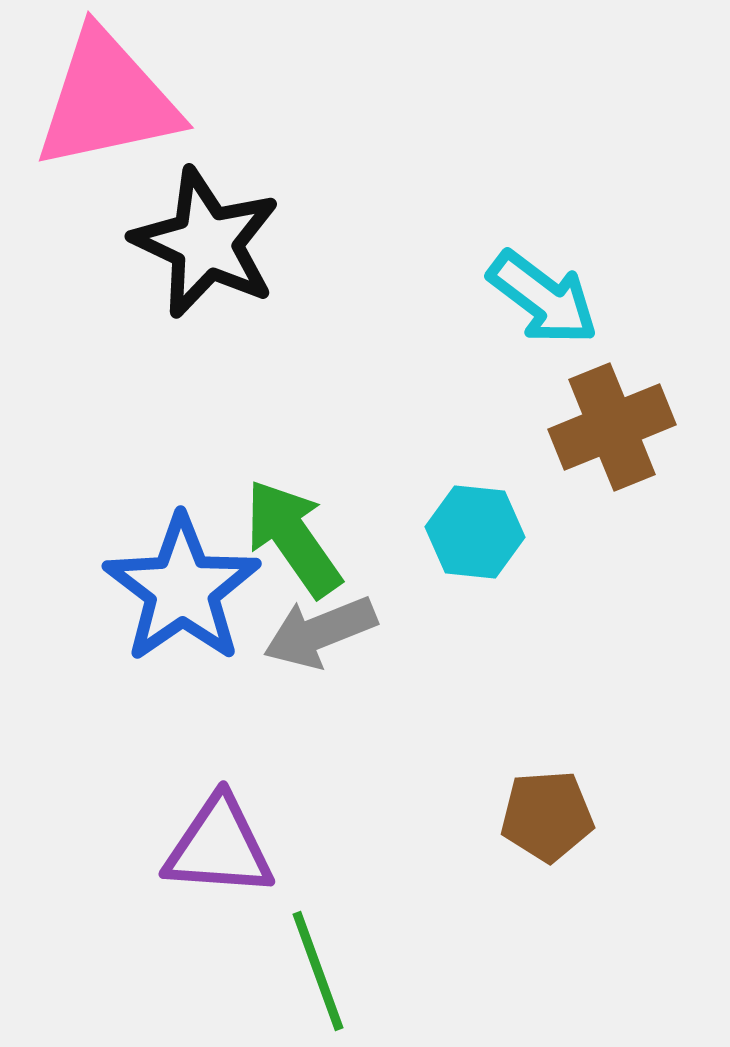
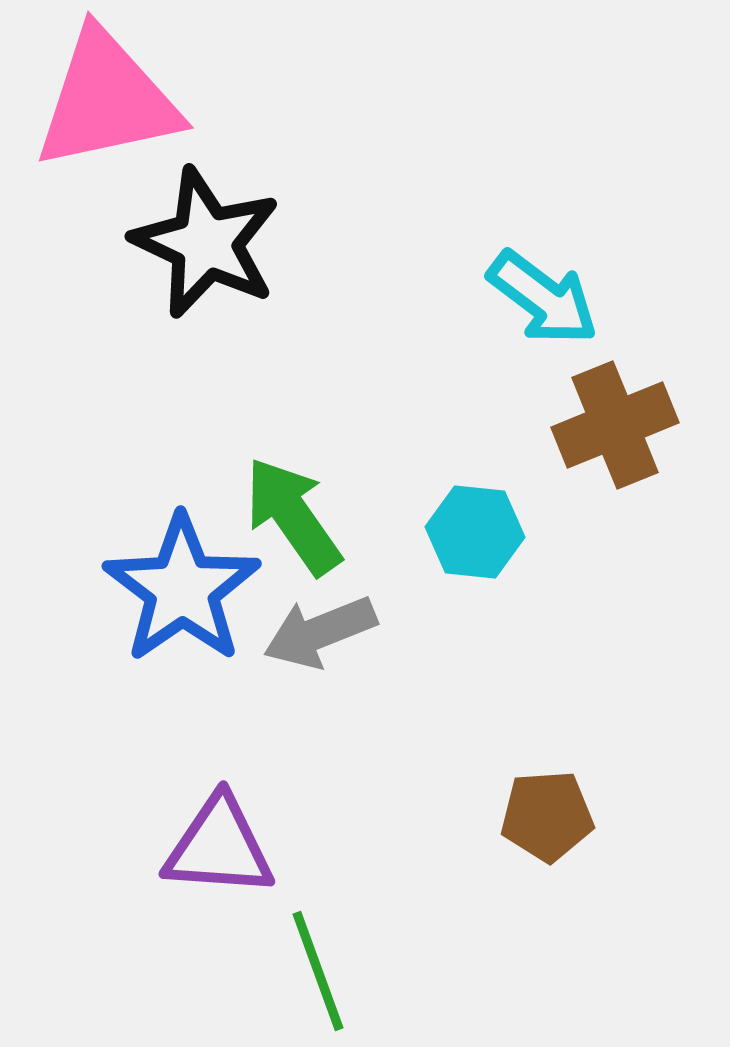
brown cross: moved 3 px right, 2 px up
green arrow: moved 22 px up
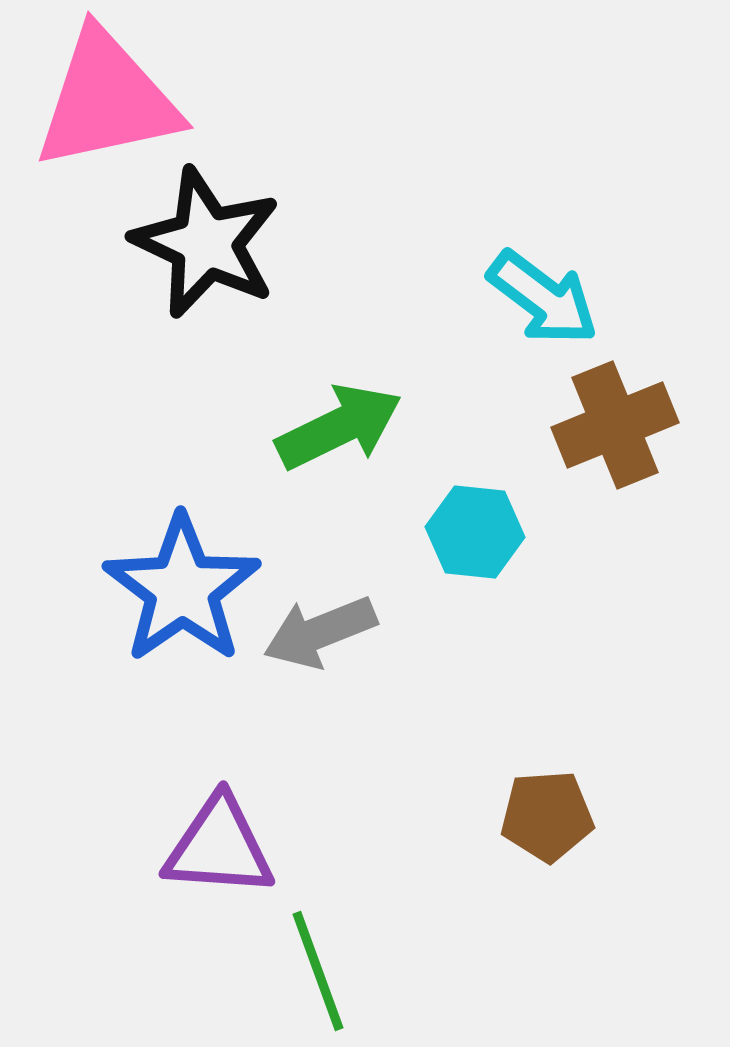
green arrow: moved 46 px right, 89 px up; rotated 99 degrees clockwise
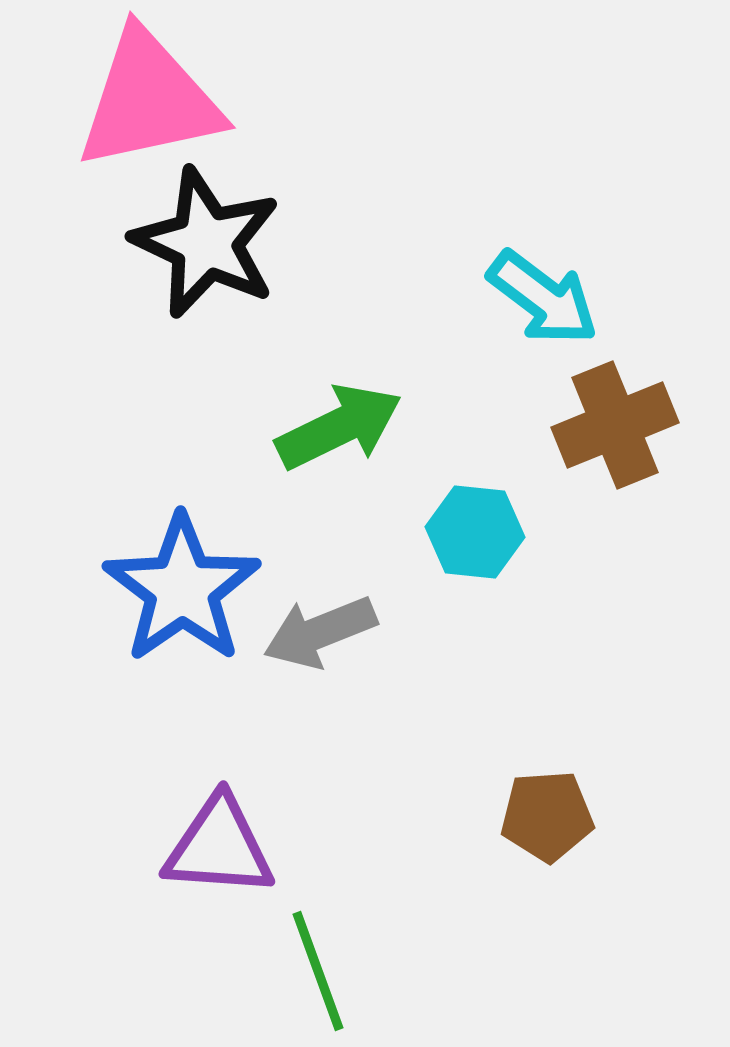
pink triangle: moved 42 px right
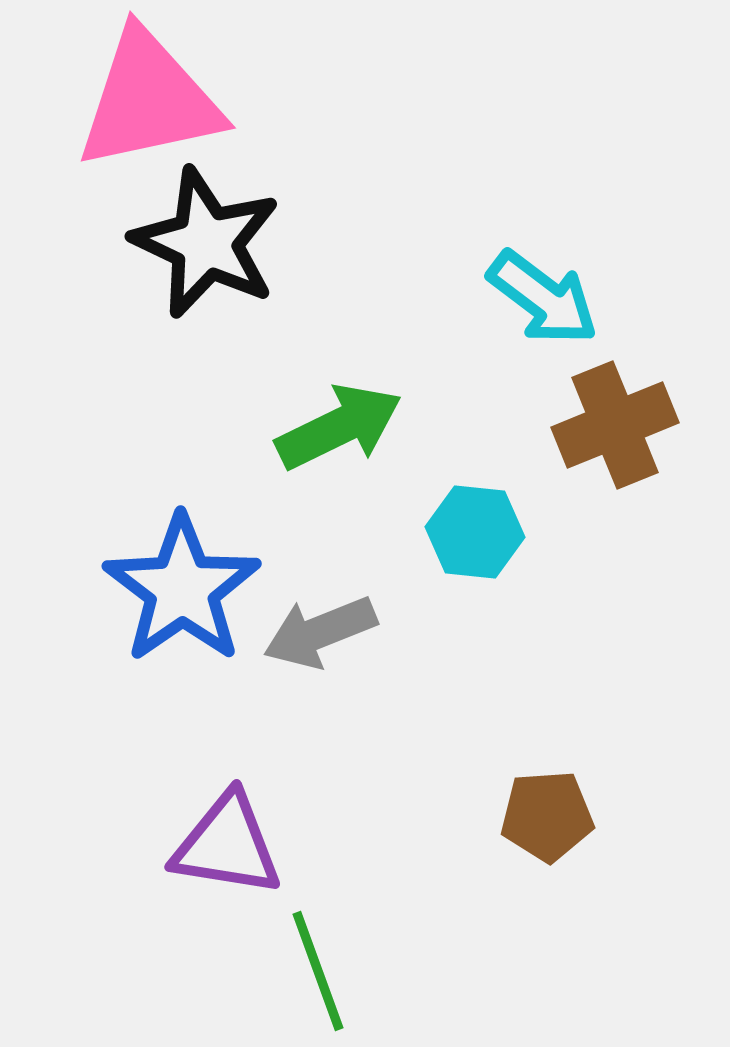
purple triangle: moved 8 px right, 2 px up; rotated 5 degrees clockwise
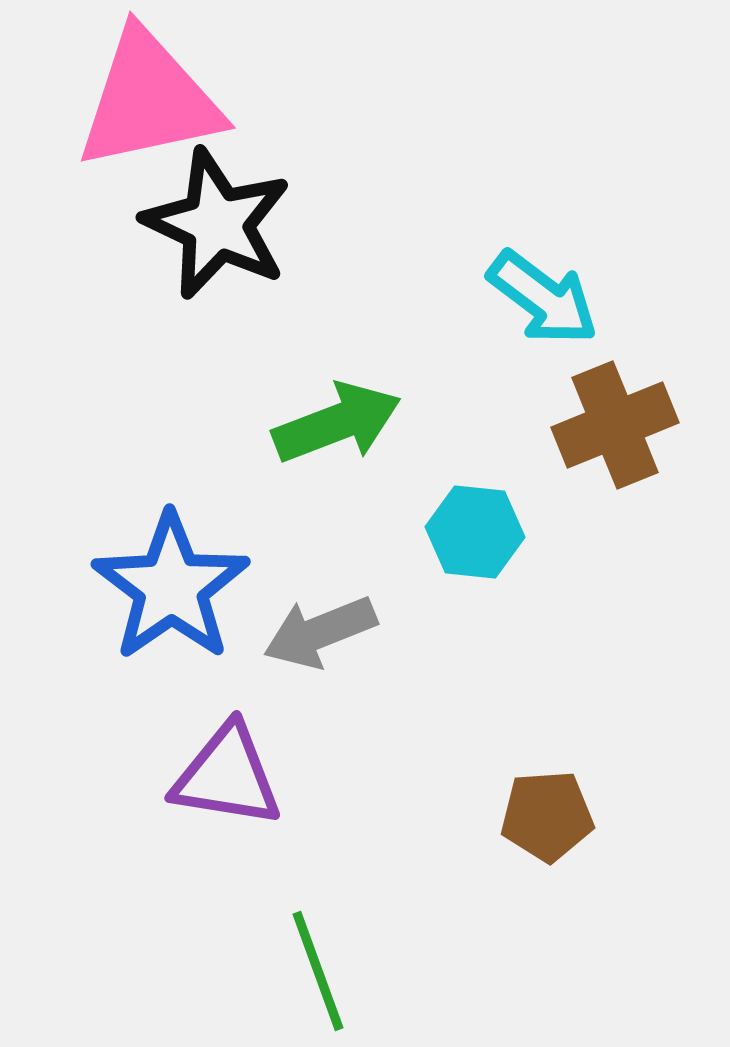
black star: moved 11 px right, 19 px up
green arrow: moved 2 px left, 4 px up; rotated 5 degrees clockwise
blue star: moved 11 px left, 2 px up
purple triangle: moved 69 px up
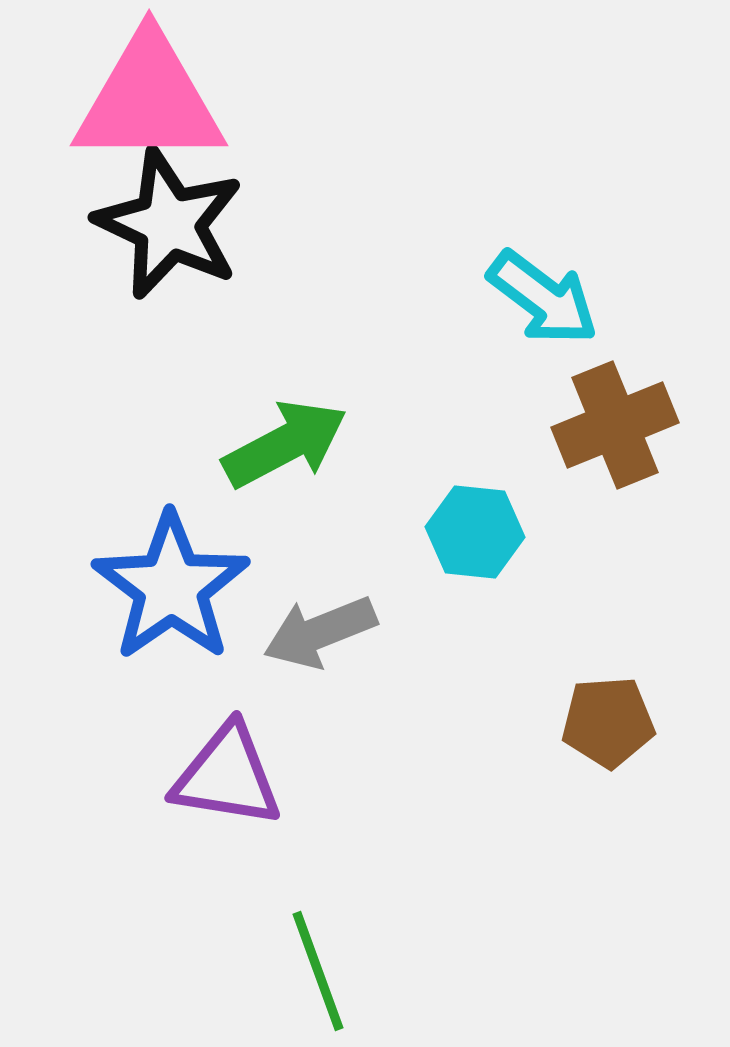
pink triangle: rotated 12 degrees clockwise
black star: moved 48 px left
green arrow: moved 52 px left, 21 px down; rotated 7 degrees counterclockwise
brown pentagon: moved 61 px right, 94 px up
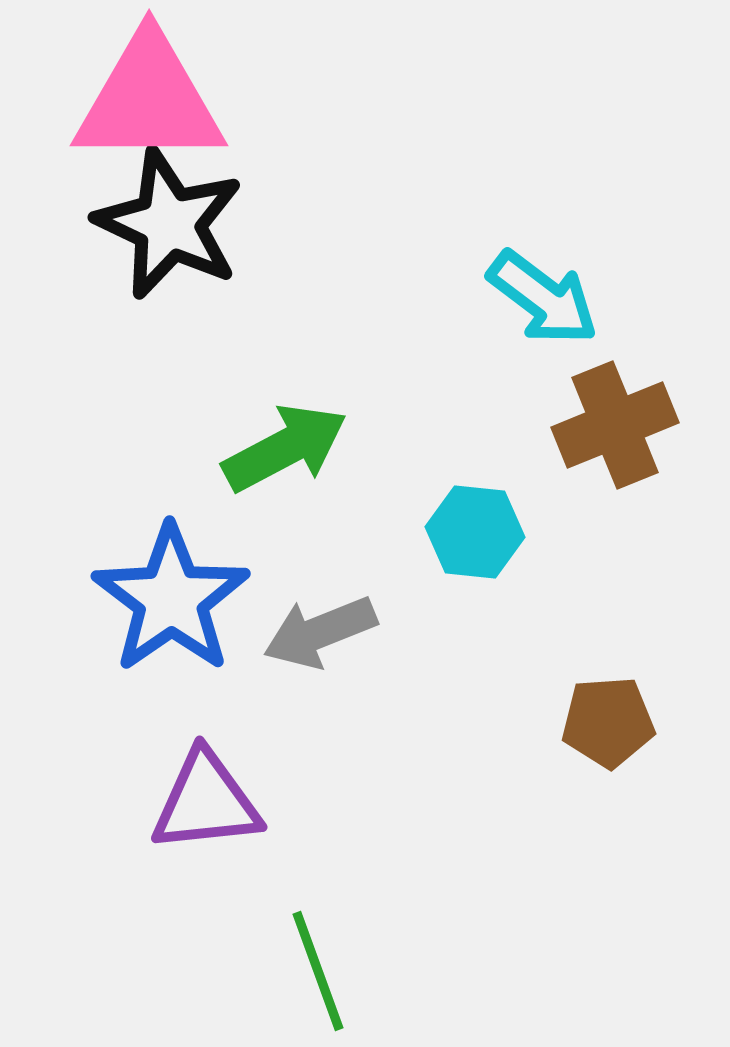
green arrow: moved 4 px down
blue star: moved 12 px down
purple triangle: moved 21 px left, 26 px down; rotated 15 degrees counterclockwise
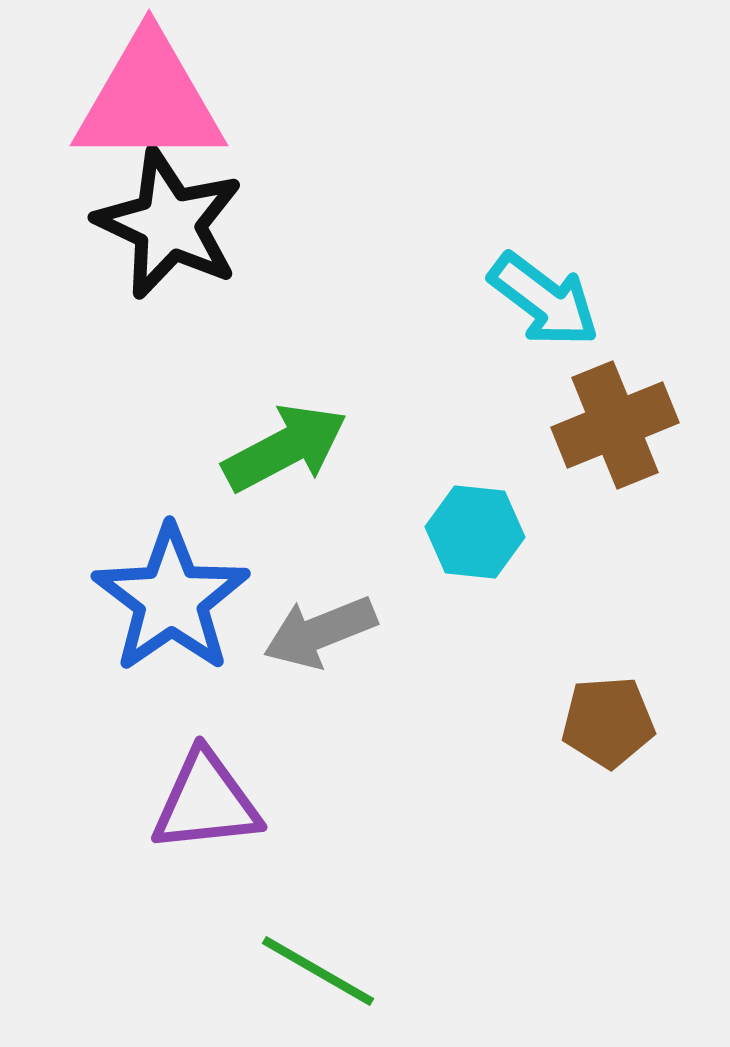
cyan arrow: moved 1 px right, 2 px down
green line: rotated 40 degrees counterclockwise
